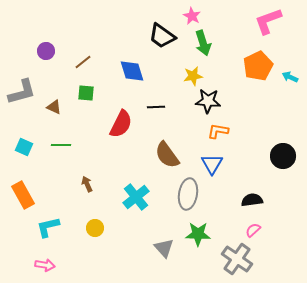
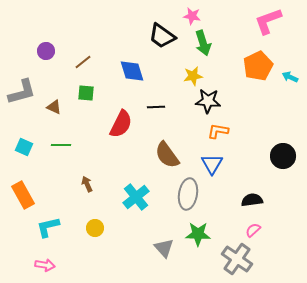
pink star: rotated 18 degrees counterclockwise
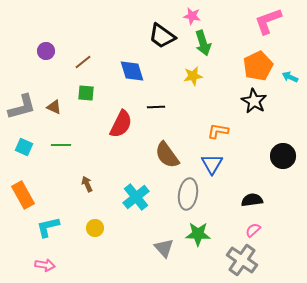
gray L-shape: moved 15 px down
black star: moved 46 px right; rotated 25 degrees clockwise
gray cross: moved 5 px right, 1 px down
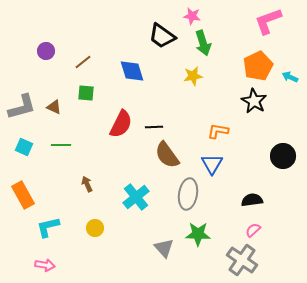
black line: moved 2 px left, 20 px down
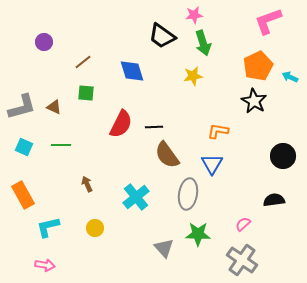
pink star: moved 2 px right, 1 px up; rotated 18 degrees counterclockwise
purple circle: moved 2 px left, 9 px up
black semicircle: moved 22 px right
pink semicircle: moved 10 px left, 6 px up
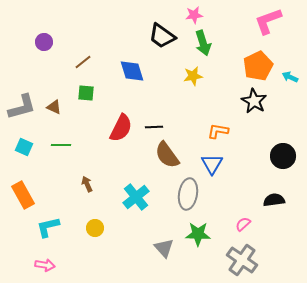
red semicircle: moved 4 px down
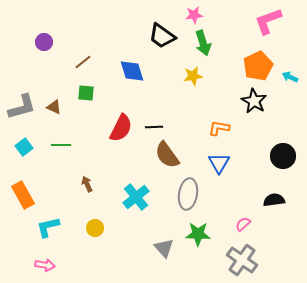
orange L-shape: moved 1 px right, 3 px up
cyan square: rotated 30 degrees clockwise
blue triangle: moved 7 px right, 1 px up
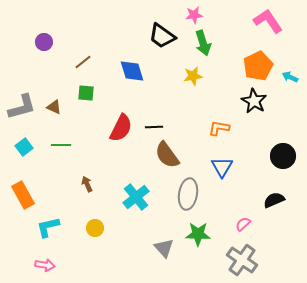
pink L-shape: rotated 76 degrees clockwise
blue triangle: moved 3 px right, 4 px down
black semicircle: rotated 15 degrees counterclockwise
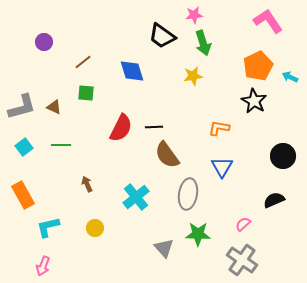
pink arrow: moved 2 px left, 1 px down; rotated 102 degrees clockwise
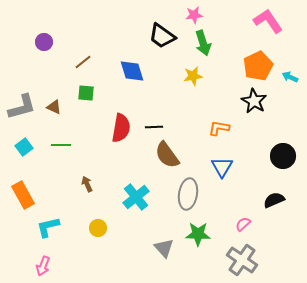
red semicircle: rotated 16 degrees counterclockwise
yellow circle: moved 3 px right
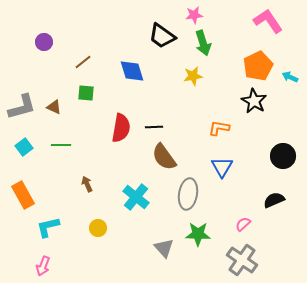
brown semicircle: moved 3 px left, 2 px down
cyan cross: rotated 12 degrees counterclockwise
